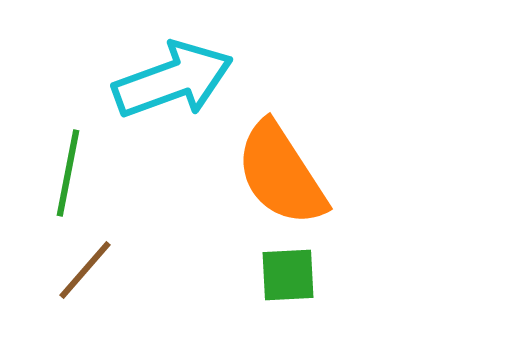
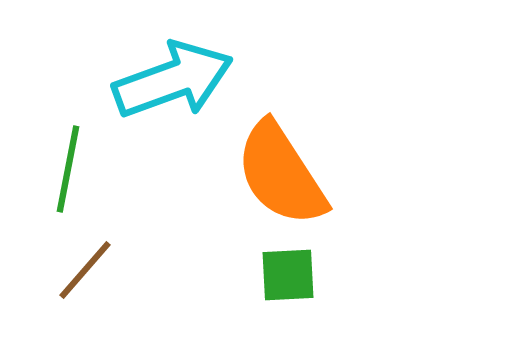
green line: moved 4 px up
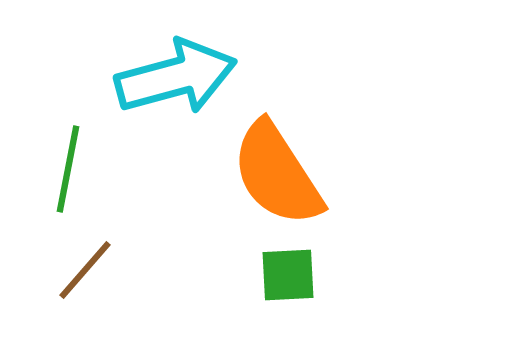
cyan arrow: moved 3 px right, 3 px up; rotated 5 degrees clockwise
orange semicircle: moved 4 px left
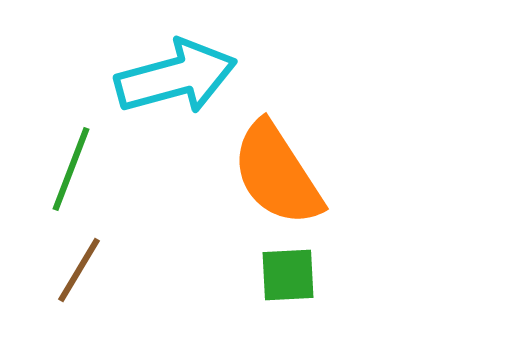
green line: moved 3 px right; rotated 10 degrees clockwise
brown line: moved 6 px left; rotated 10 degrees counterclockwise
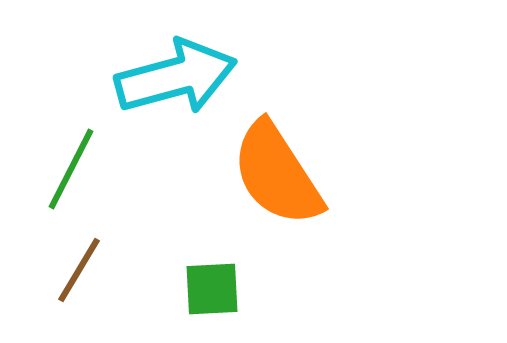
green line: rotated 6 degrees clockwise
green square: moved 76 px left, 14 px down
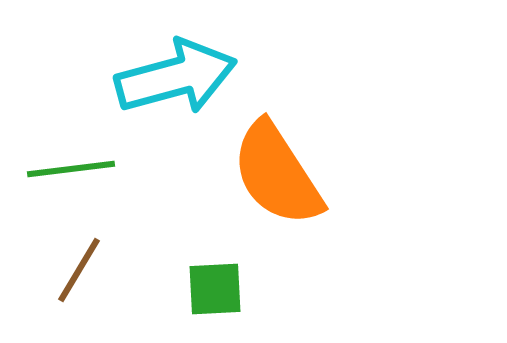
green line: rotated 56 degrees clockwise
green square: moved 3 px right
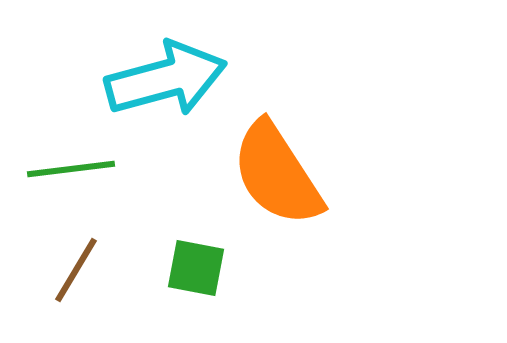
cyan arrow: moved 10 px left, 2 px down
brown line: moved 3 px left
green square: moved 19 px left, 21 px up; rotated 14 degrees clockwise
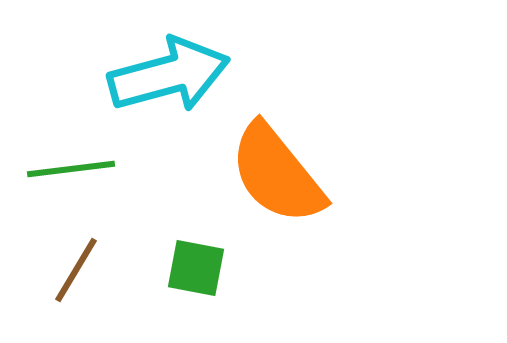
cyan arrow: moved 3 px right, 4 px up
orange semicircle: rotated 6 degrees counterclockwise
